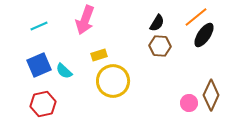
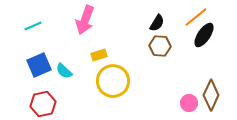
cyan line: moved 6 px left
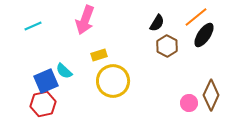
brown hexagon: moved 7 px right; rotated 25 degrees clockwise
blue square: moved 7 px right, 16 px down
